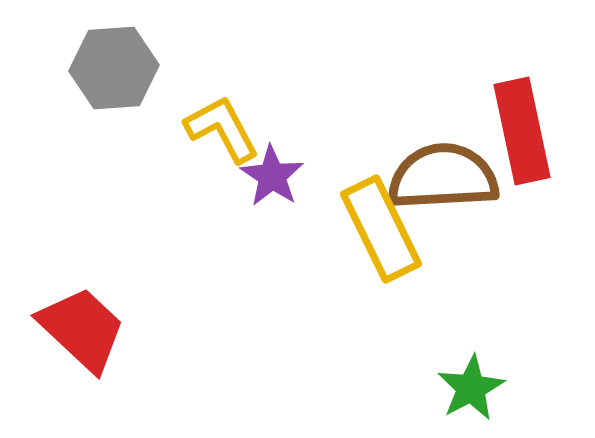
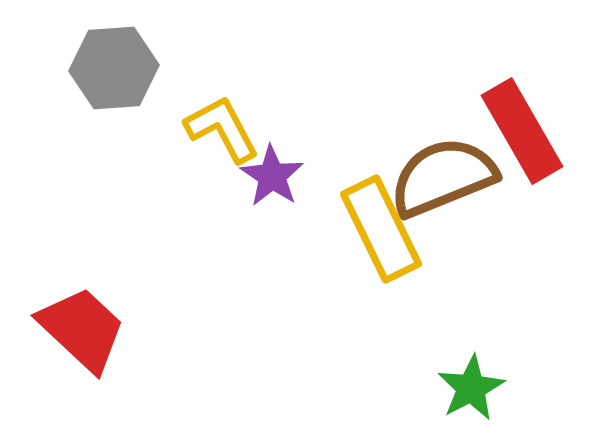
red rectangle: rotated 18 degrees counterclockwise
brown semicircle: rotated 19 degrees counterclockwise
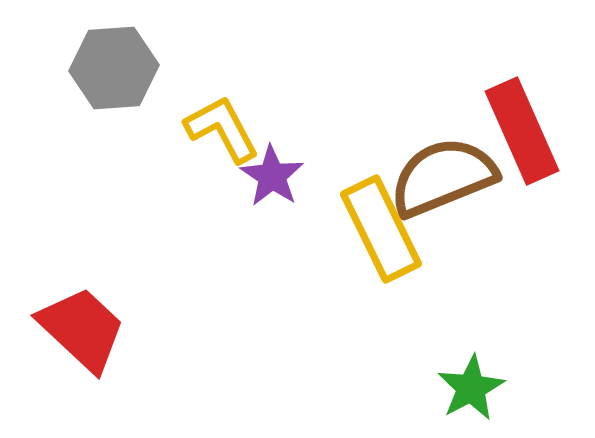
red rectangle: rotated 6 degrees clockwise
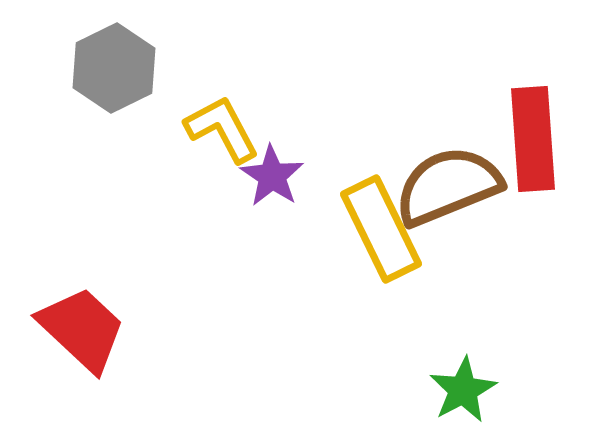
gray hexagon: rotated 22 degrees counterclockwise
red rectangle: moved 11 px right, 8 px down; rotated 20 degrees clockwise
brown semicircle: moved 5 px right, 9 px down
green star: moved 8 px left, 2 px down
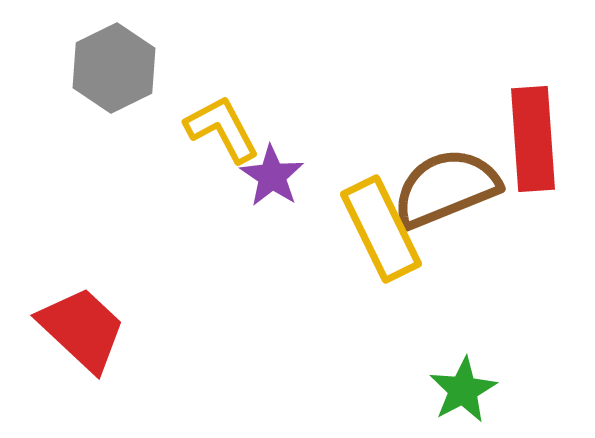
brown semicircle: moved 2 px left, 2 px down
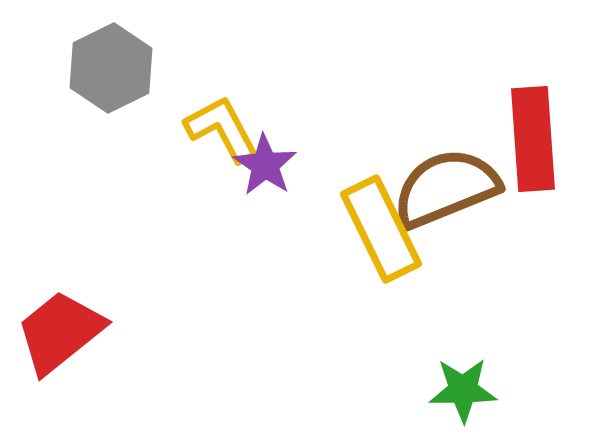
gray hexagon: moved 3 px left
purple star: moved 7 px left, 11 px up
red trapezoid: moved 22 px left, 3 px down; rotated 82 degrees counterclockwise
green star: rotated 28 degrees clockwise
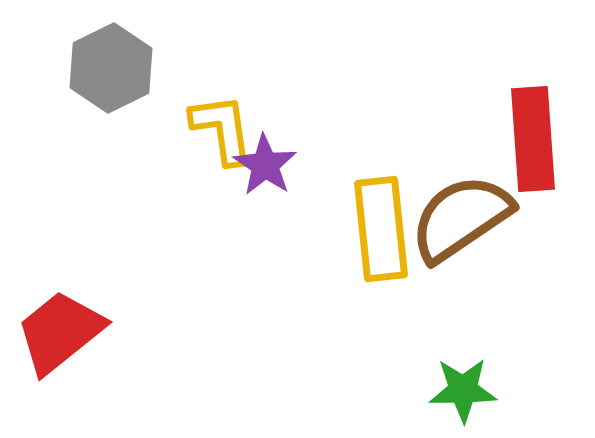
yellow L-shape: rotated 20 degrees clockwise
brown semicircle: moved 15 px right, 30 px down; rotated 12 degrees counterclockwise
yellow rectangle: rotated 20 degrees clockwise
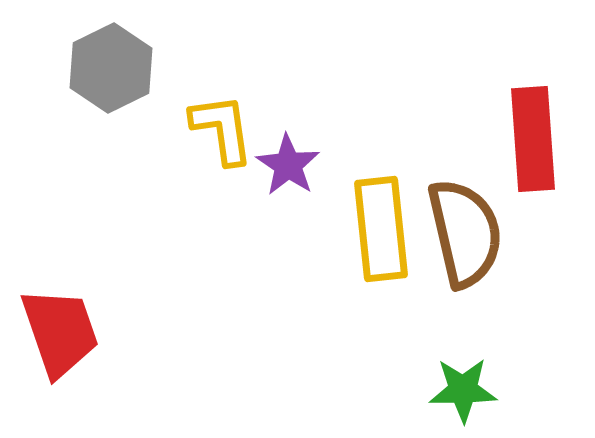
purple star: moved 23 px right
brown semicircle: moved 4 px right, 15 px down; rotated 111 degrees clockwise
red trapezoid: rotated 110 degrees clockwise
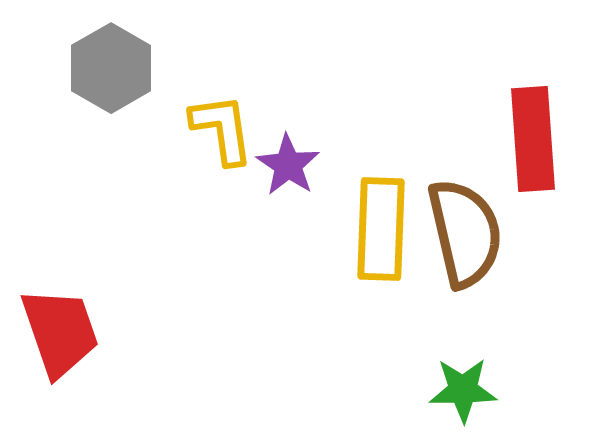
gray hexagon: rotated 4 degrees counterclockwise
yellow rectangle: rotated 8 degrees clockwise
